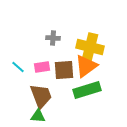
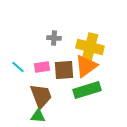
gray cross: moved 1 px right
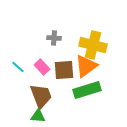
yellow cross: moved 3 px right, 2 px up
pink rectangle: rotated 56 degrees clockwise
